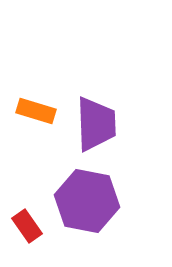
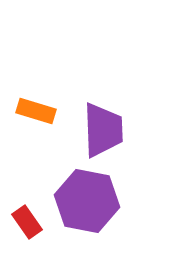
purple trapezoid: moved 7 px right, 6 px down
red rectangle: moved 4 px up
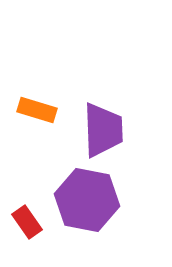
orange rectangle: moved 1 px right, 1 px up
purple hexagon: moved 1 px up
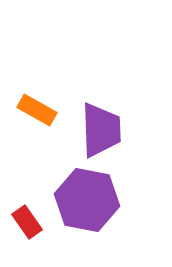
orange rectangle: rotated 12 degrees clockwise
purple trapezoid: moved 2 px left
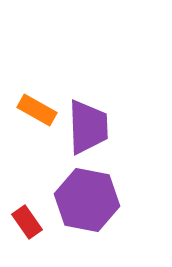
purple trapezoid: moved 13 px left, 3 px up
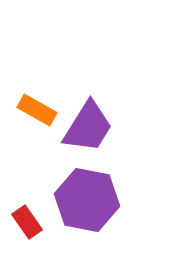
purple trapezoid: rotated 34 degrees clockwise
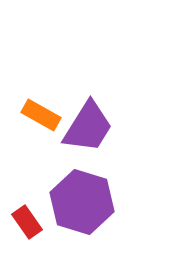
orange rectangle: moved 4 px right, 5 px down
purple hexagon: moved 5 px left, 2 px down; rotated 6 degrees clockwise
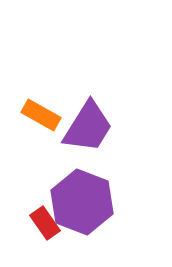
purple hexagon: rotated 4 degrees clockwise
red rectangle: moved 18 px right, 1 px down
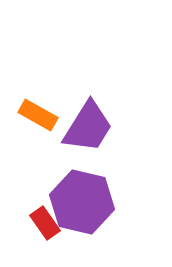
orange rectangle: moved 3 px left
purple hexagon: rotated 8 degrees counterclockwise
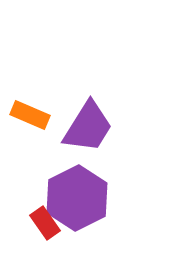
orange rectangle: moved 8 px left; rotated 6 degrees counterclockwise
purple hexagon: moved 5 px left, 4 px up; rotated 20 degrees clockwise
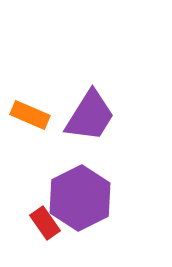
purple trapezoid: moved 2 px right, 11 px up
purple hexagon: moved 3 px right
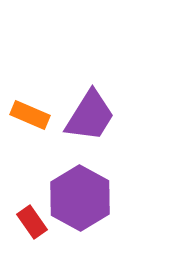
purple hexagon: rotated 4 degrees counterclockwise
red rectangle: moved 13 px left, 1 px up
